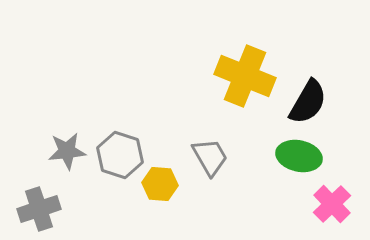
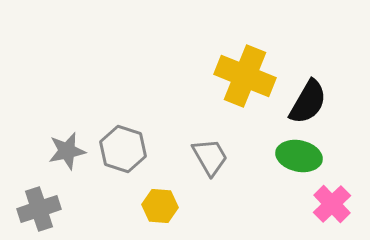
gray star: rotated 6 degrees counterclockwise
gray hexagon: moved 3 px right, 6 px up
yellow hexagon: moved 22 px down
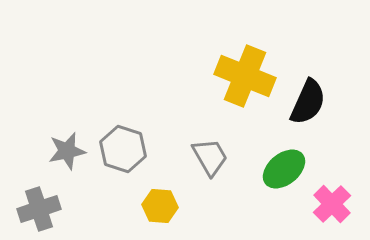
black semicircle: rotated 6 degrees counterclockwise
green ellipse: moved 15 px left, 13 px down; rotated 51 degrees counterclockwise
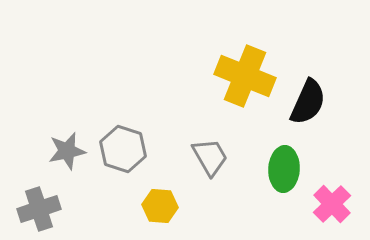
green ellipse: rotated 48 degrees counterclockwise
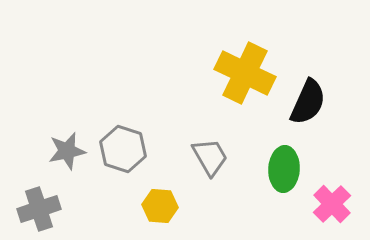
yellow cross: moved 3 px up; rotated 4 degrees clockwise
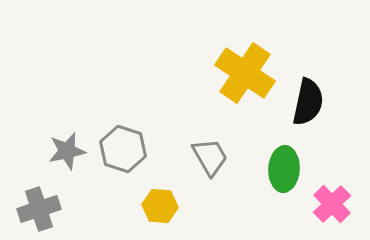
yellow cross: rotated 8 degrees clockwise
black semicircle: rotated 12 degrees counterclockwise
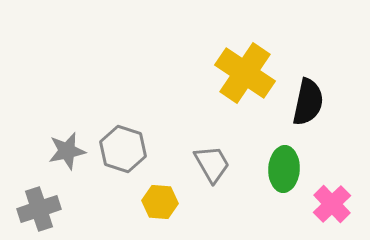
gray trapezoid: moved 2 px right, 7 px down
yellow hexagon: moved 4 px up
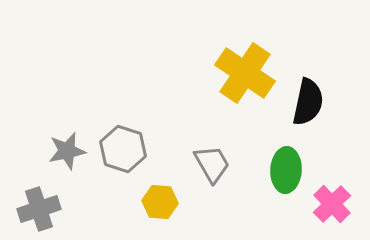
green ellipse: moved 2 px right, 1 px down
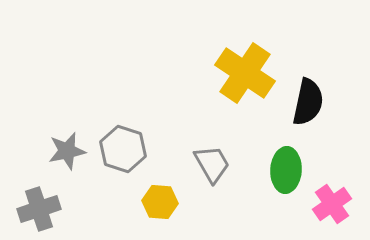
pink cross: rotated 9 degrees clockwise
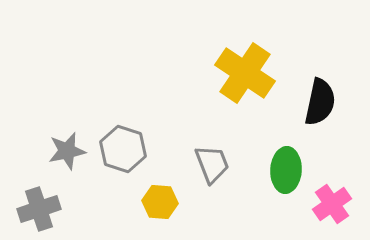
black semicircle: moved 12 px right
gray trapezoid: rotated 9 degrees clockwise
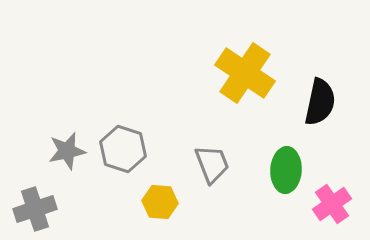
gray cross: moved 4 px left
